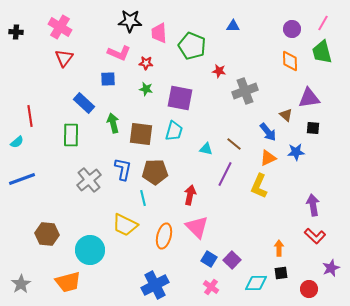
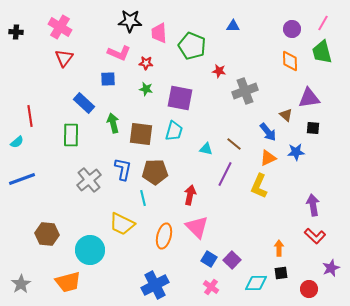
yellow trapezoid at (125, 225): moved 3 px left, 1 px up
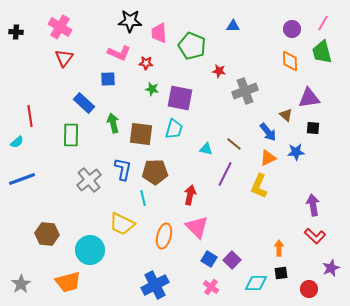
green star at (146, 89): moved 6 px right
cyan trapezoid at (174, 131): moved 2 px up
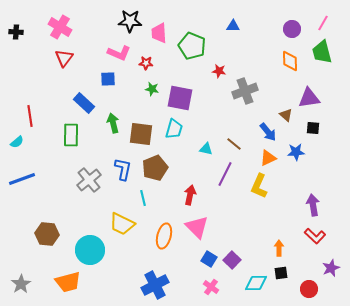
brown pentagon at (155, 172): moved 4 px up; rotated 20 degrees counterclockwise
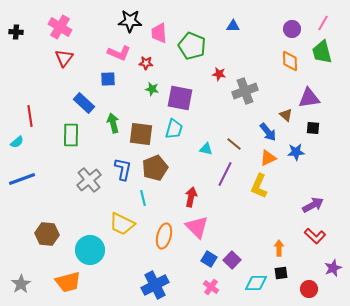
red star at (219, 71): moved 3 px down
red arrow at (190, 195): moved 1 px right, 2 px down
purple arrow at (313, 205): rotated 70 degrees clockwise
purple star at (331, 268): moved 2 px right
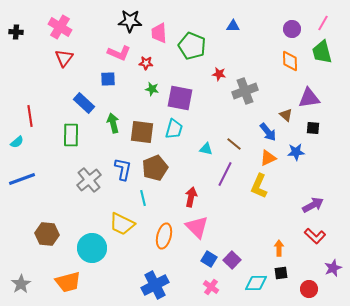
brown square at (141, 134): moved 1 px right, 2 px up
cyan circle at (90, 250): moved 2 px right, 2 px up
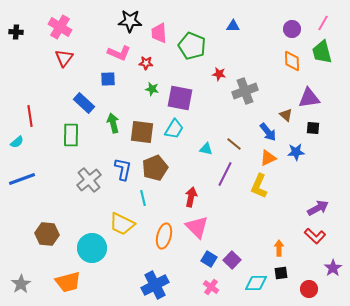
orange diamond at (290, 61): moved 2 px right
cyan trapezoid at (174, 129): rotated 15 degrees clockwise
purple arrow at (313, 205): moved 5 px right, 3 px down
purple star at (333, 268): rotated 12 degrees counterclockwise
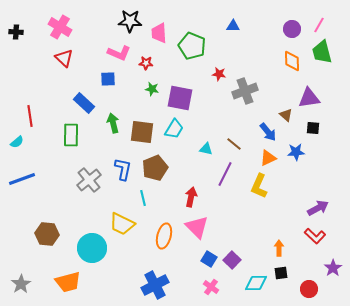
pink line at (323, 23): moved 4 px left, 2 px down
red triangle at (64, 58): rotated 24 degrees counterclockwise
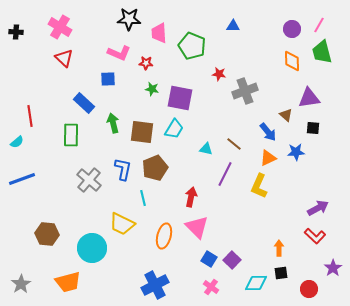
black star at (130, 21): moved 1 px left, 2 px up
gray cross at (89, 180): rotated 10 degrees counterclockwise
